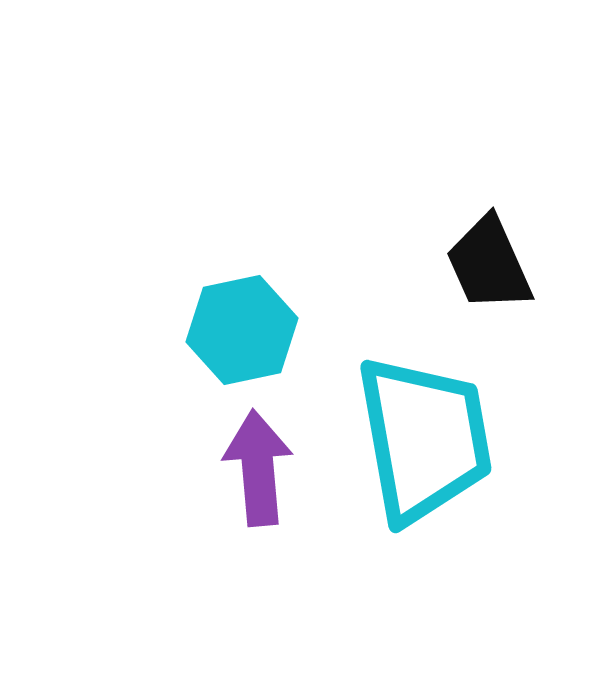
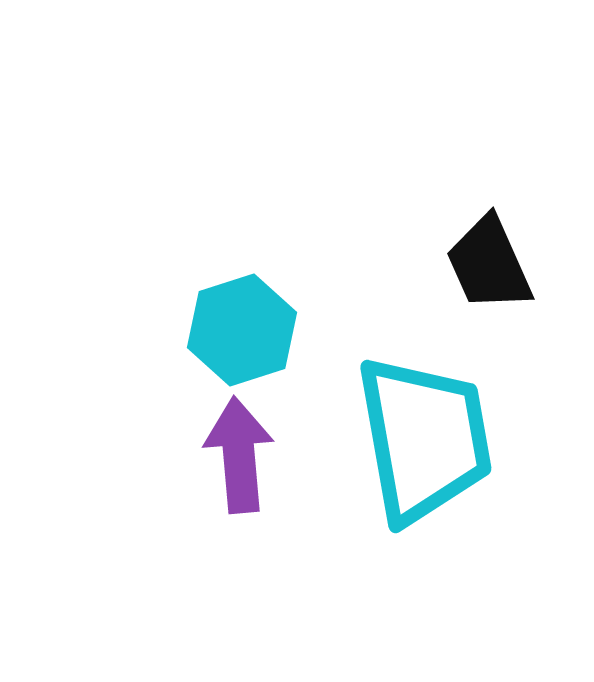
cyan hexagon: rotated 6 degrees counterclockwise
purple arrow: moved 19 px left, 13 px up
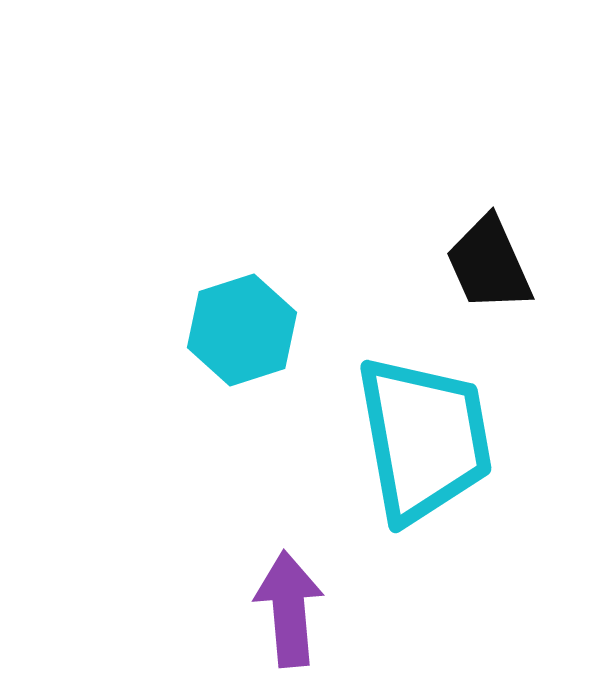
purple arrow: moved 50 px right, 154 px down
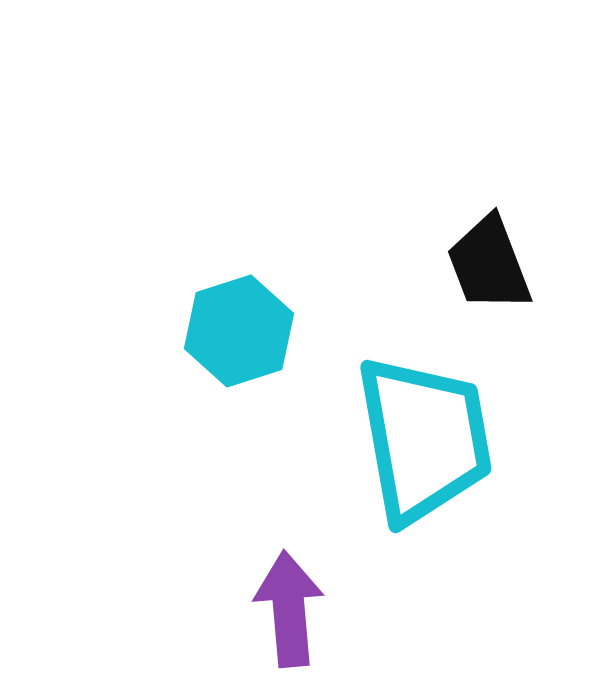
black trapezoid: rotated 3 degrees clockwise
cyan hexagon: moved 3 px left, 1 px down
